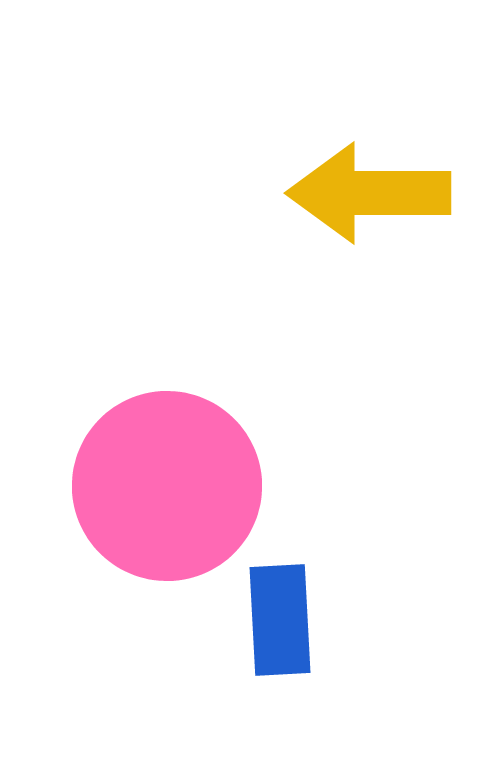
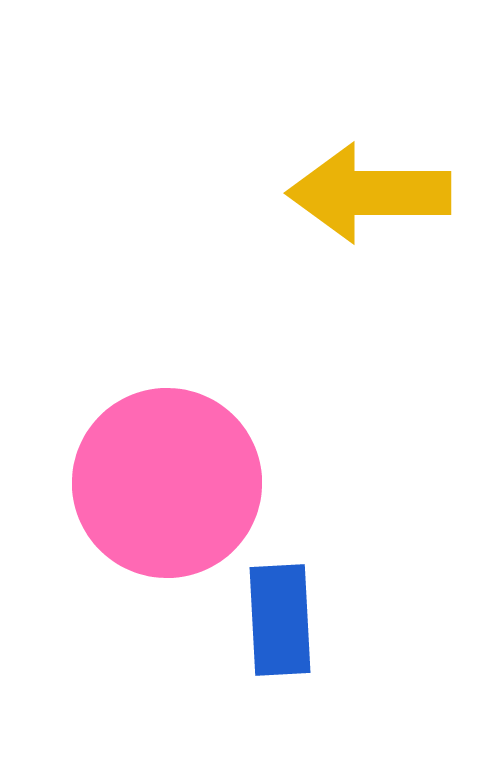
pink circle: moved 3 px up
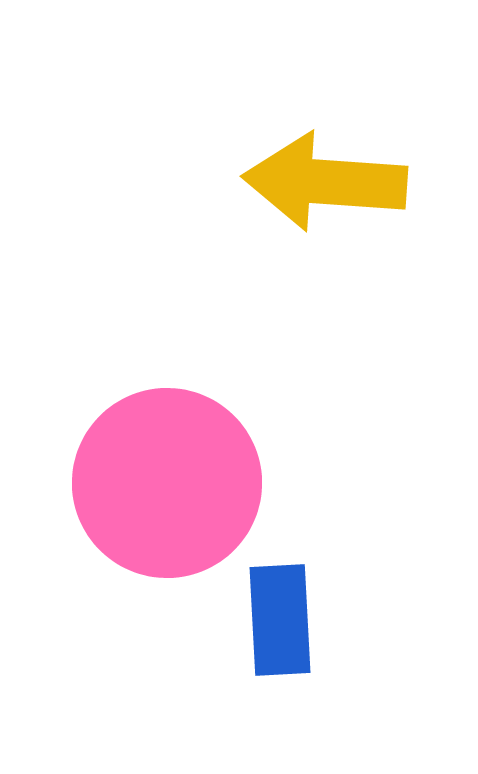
yellow arrow: moved 44 px left, 11 px up; rotated 4 degrees clockwise
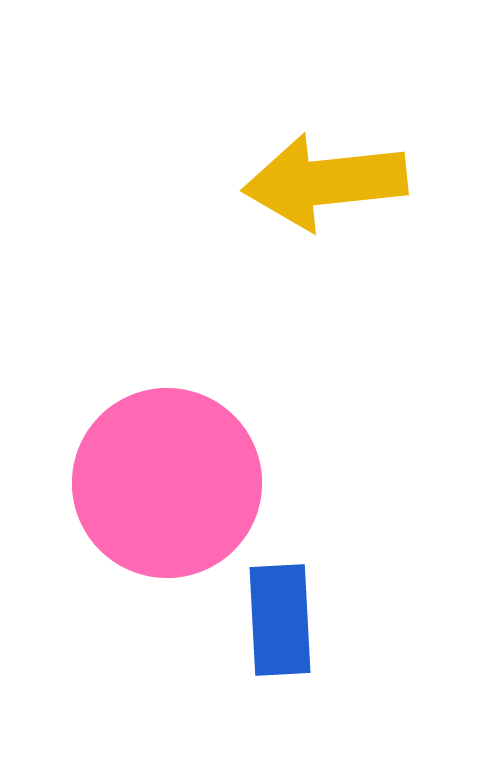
yellow arrow: rotated 10 degrees counterclockwise
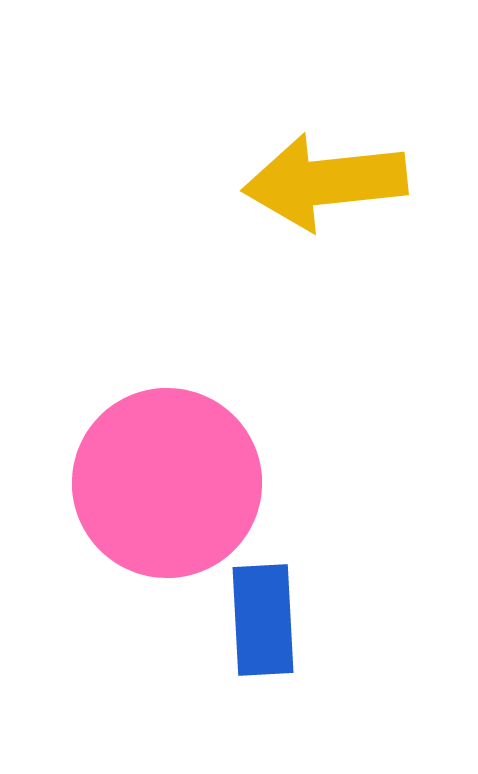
blue rectangle: moved 17 px left
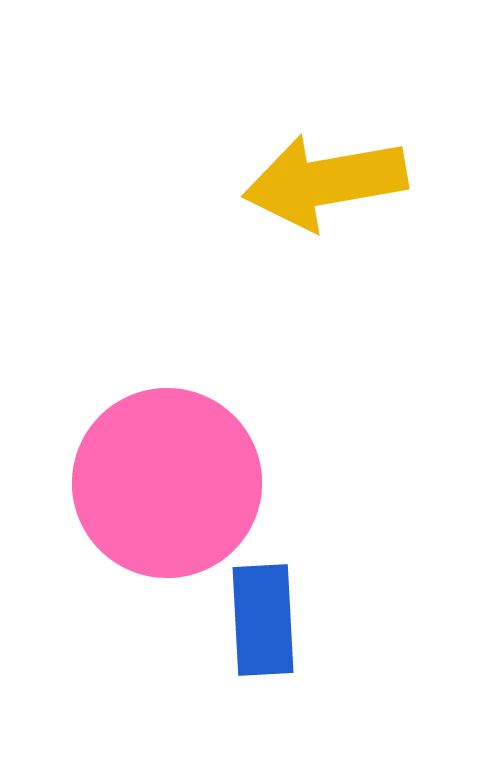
yellow arrow: rotated 4 degrees counterclockwise
